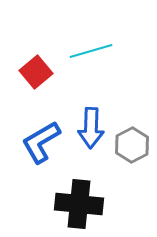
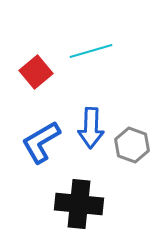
gray hexagon: rotated 12 degrees counterclockwise
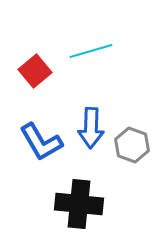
red square: moved 1 px left, 1 px up
blue L-shape: rotated 90 degrees counterclockwise
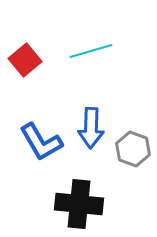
red square: moved 10 px left, 11 px up
gray hexagon: moved 1 px right, 4 px down
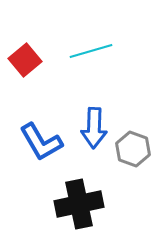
blue arrow: moved 3 px right
black cross: rotated 18 degrees counterclockwise
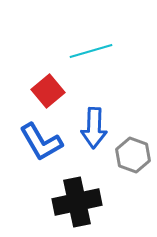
red square: moved 23 px right, 31 px down
gray hexagon: moved 6 px down
black cross: moved 2 px left, 2 px up
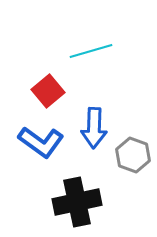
blue L-shape: rotated 24 degrees counterclockwise
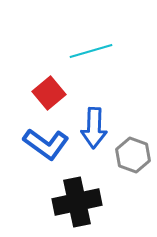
red square: moved 1 px right, 2 px down
blue L-shape: moved 5 px right, 2 px down
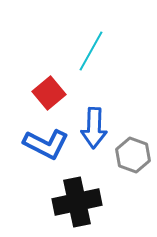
cyan line: rotated 45 degrees counterclockwise
blue L-shape: rotated 9 degrees counterclockwise
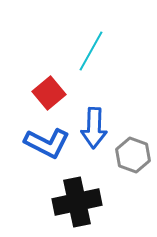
blue L-shape: moved 1 px right, 1 px up
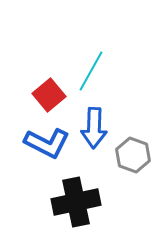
cyan line: moved 20 px down
red square: moved 2 px down
black cross: moved 1 px left
